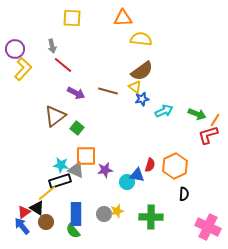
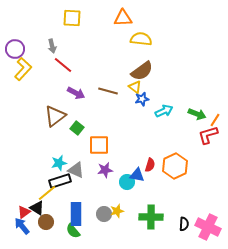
orange square: moved 13 px right, 11 px up
cyan star: moved 2 px left, 2 px up; rotated 21 degrees counterclockwise
black semicircle: moved 30 px down
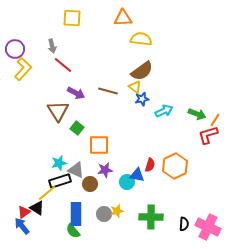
brown triangle: moved 3 px right, 5 px up; rotated 25 degrees counterclockwise
brown circle: moved 44 px right, 38 px up
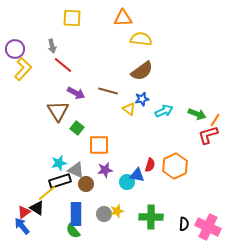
yellow triangle: moved 6 px left, 22 px down
brown circle: moved 4 px left
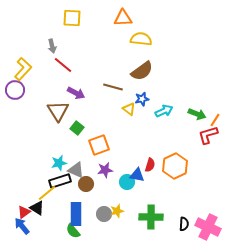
purple circle: moved 41 px down
brown line: moved 5 px right, 4 px up
orange square: rotated 20 degrees counterclockwise
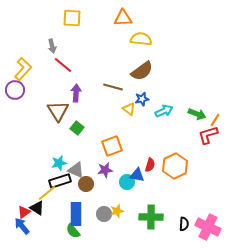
purple arrow: rotated 114 degrees counterclockwise
orange square: moved 13 px right, 1 px down
